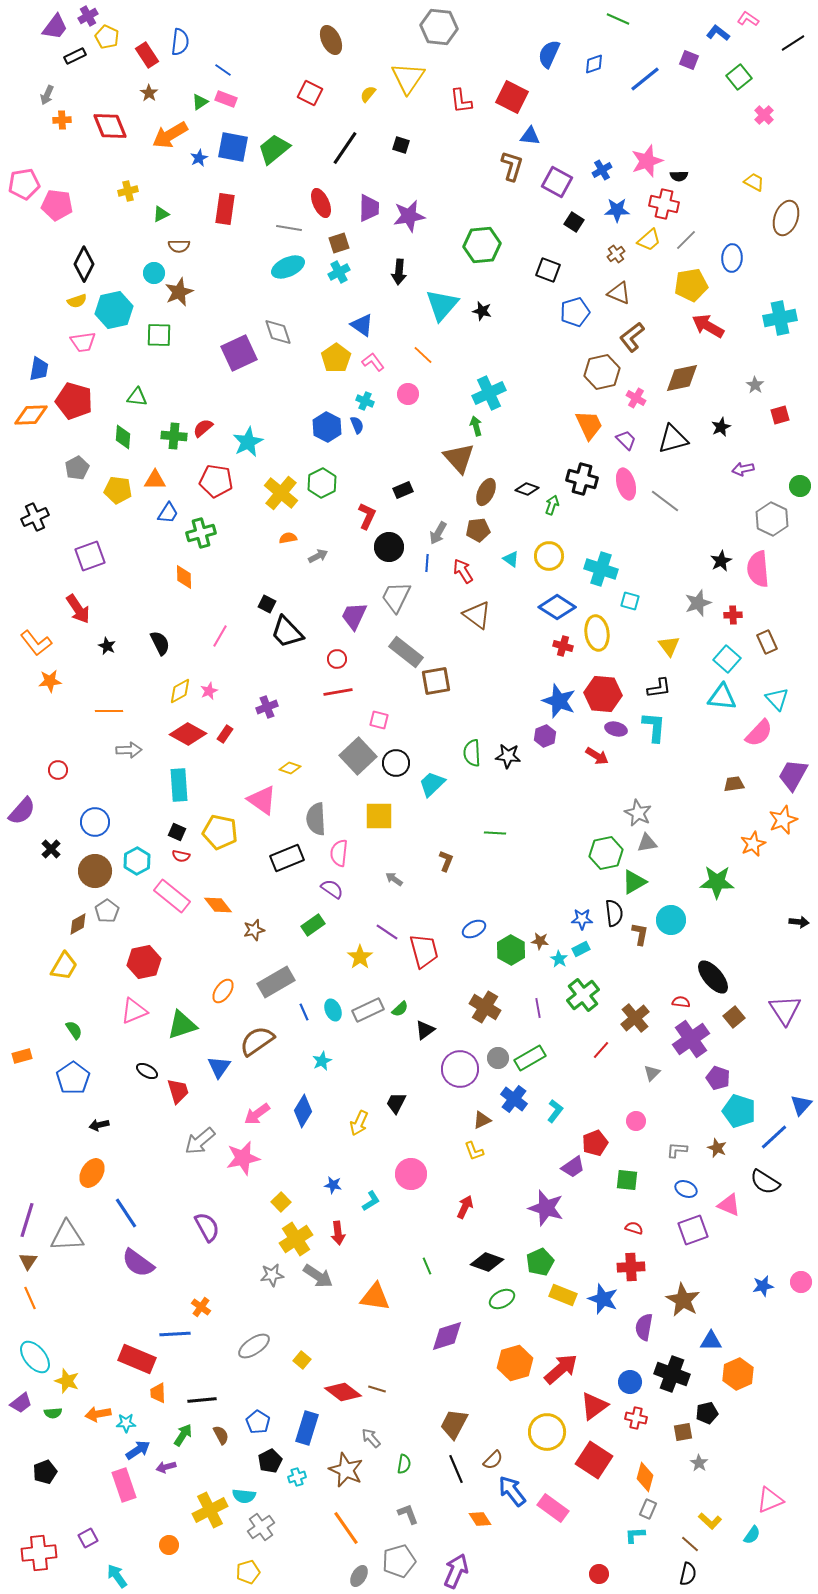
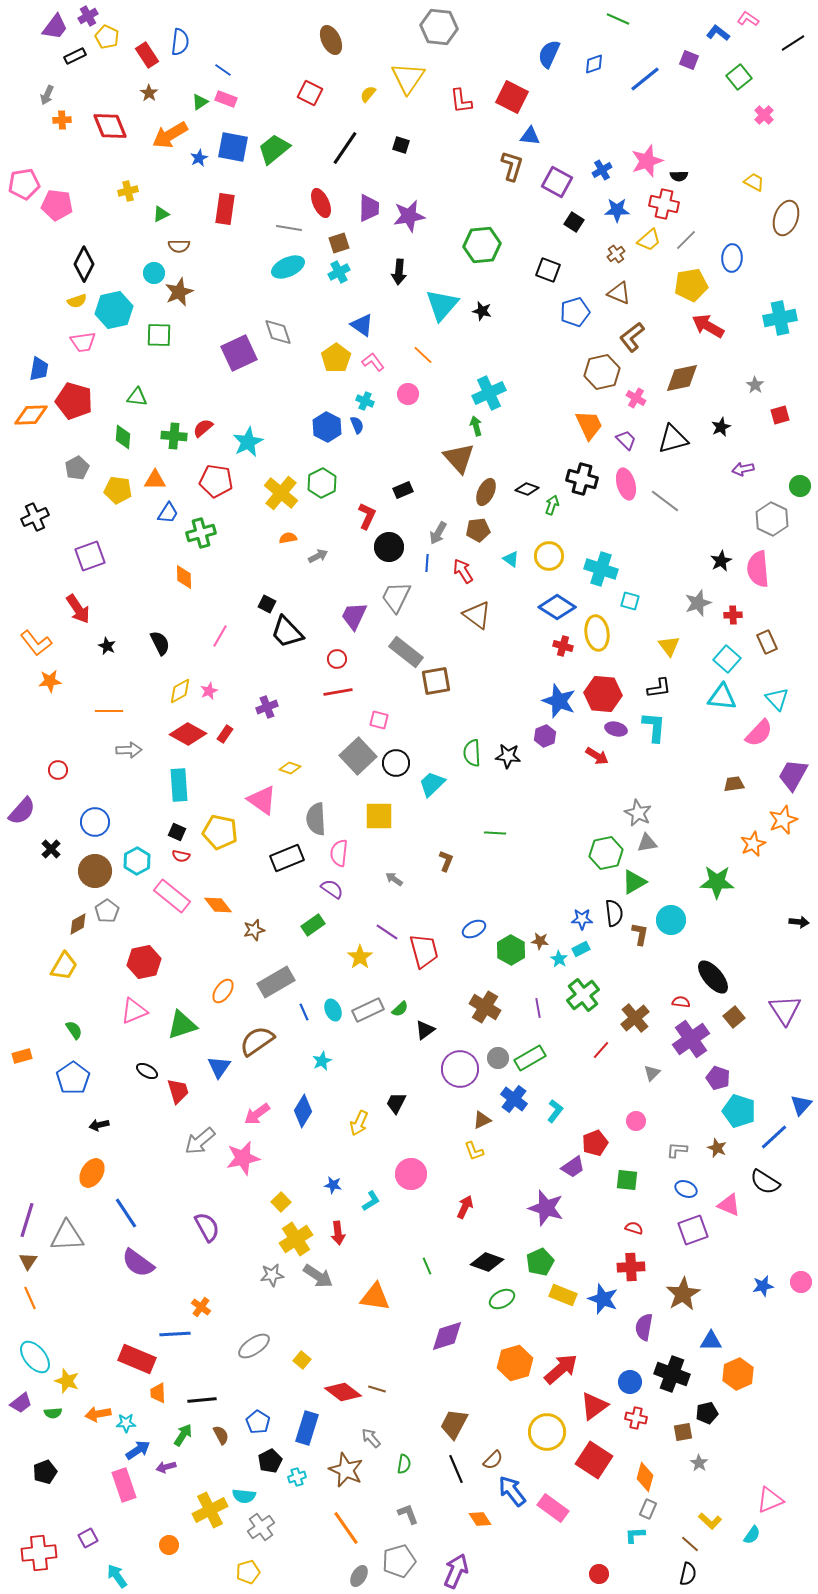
brown star at (683, 1300): moved 6 px up; rotated 12 degrees clockwise
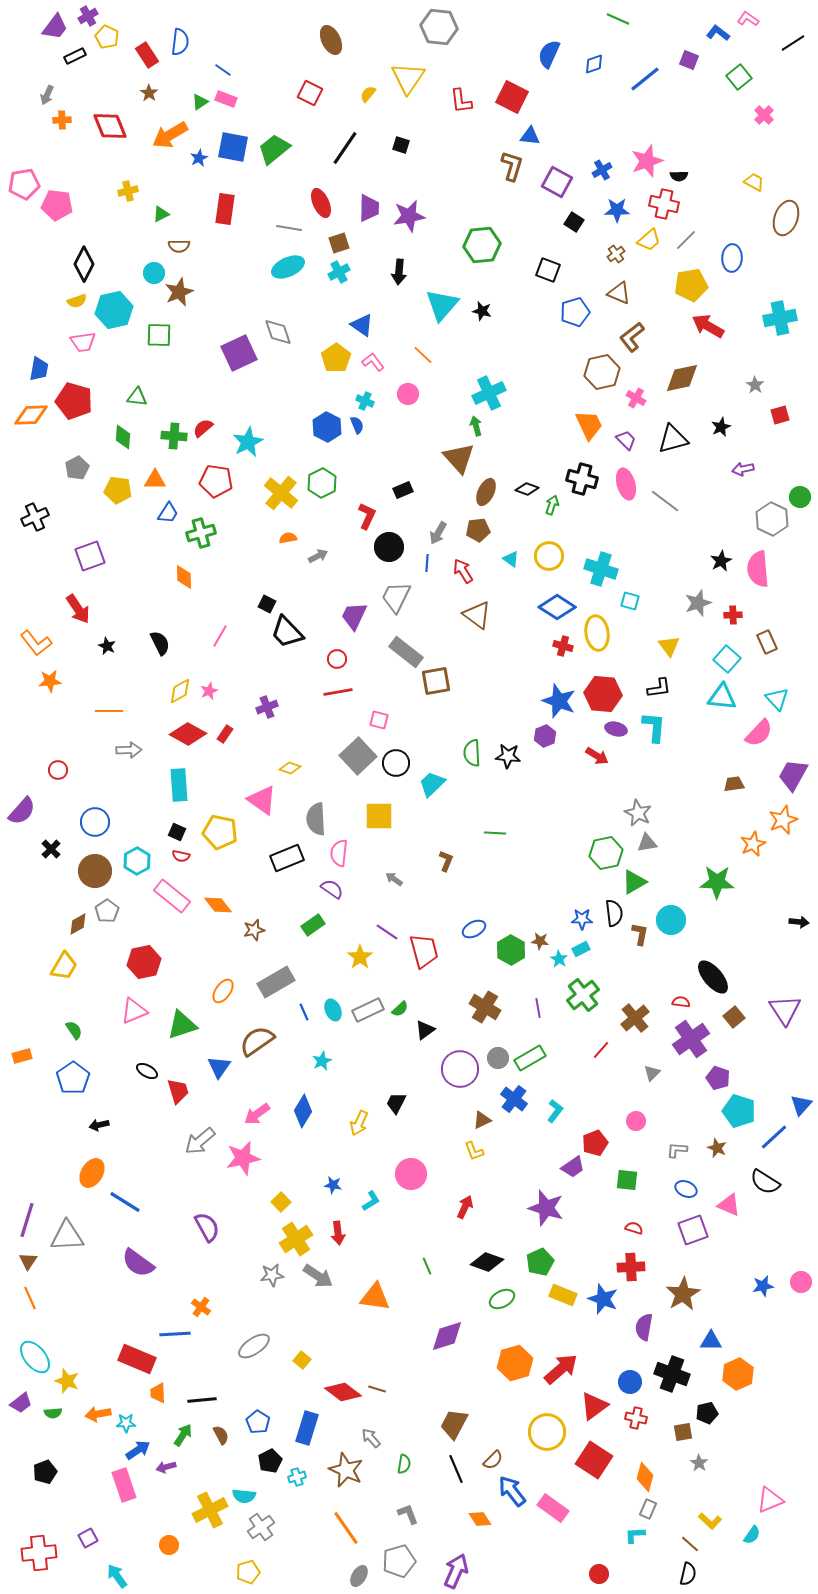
green circle at (800, 486): moved 11 px down
blue line at (126, 1213): moved 1 px left, 11 px up; rotated 24 degrees counterclockwise
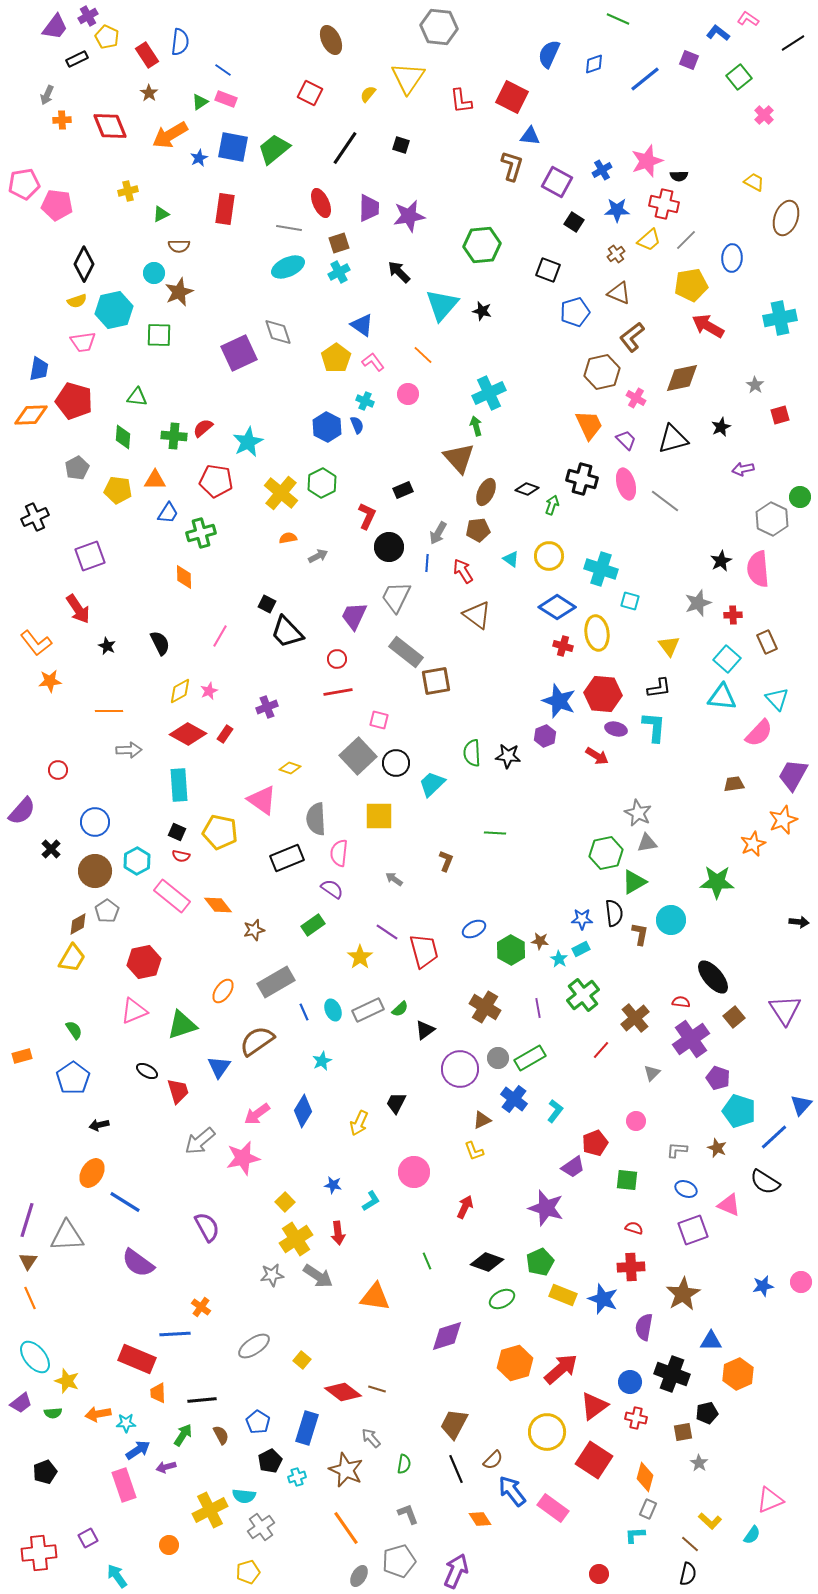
black rectangle at (75, 56): moved 2 px right, 3 px down
black arrow at (399, 272): rotated 130 degrees clockwise
yellow trapezoid at (64, 966): moved 8 px right, 8 px up
pink circle at (411, 1174): moved 3 px right, 2 px up
yellow square at (281, 1202): moved 4 px right
green line at (427, 1266): moved 5 px up
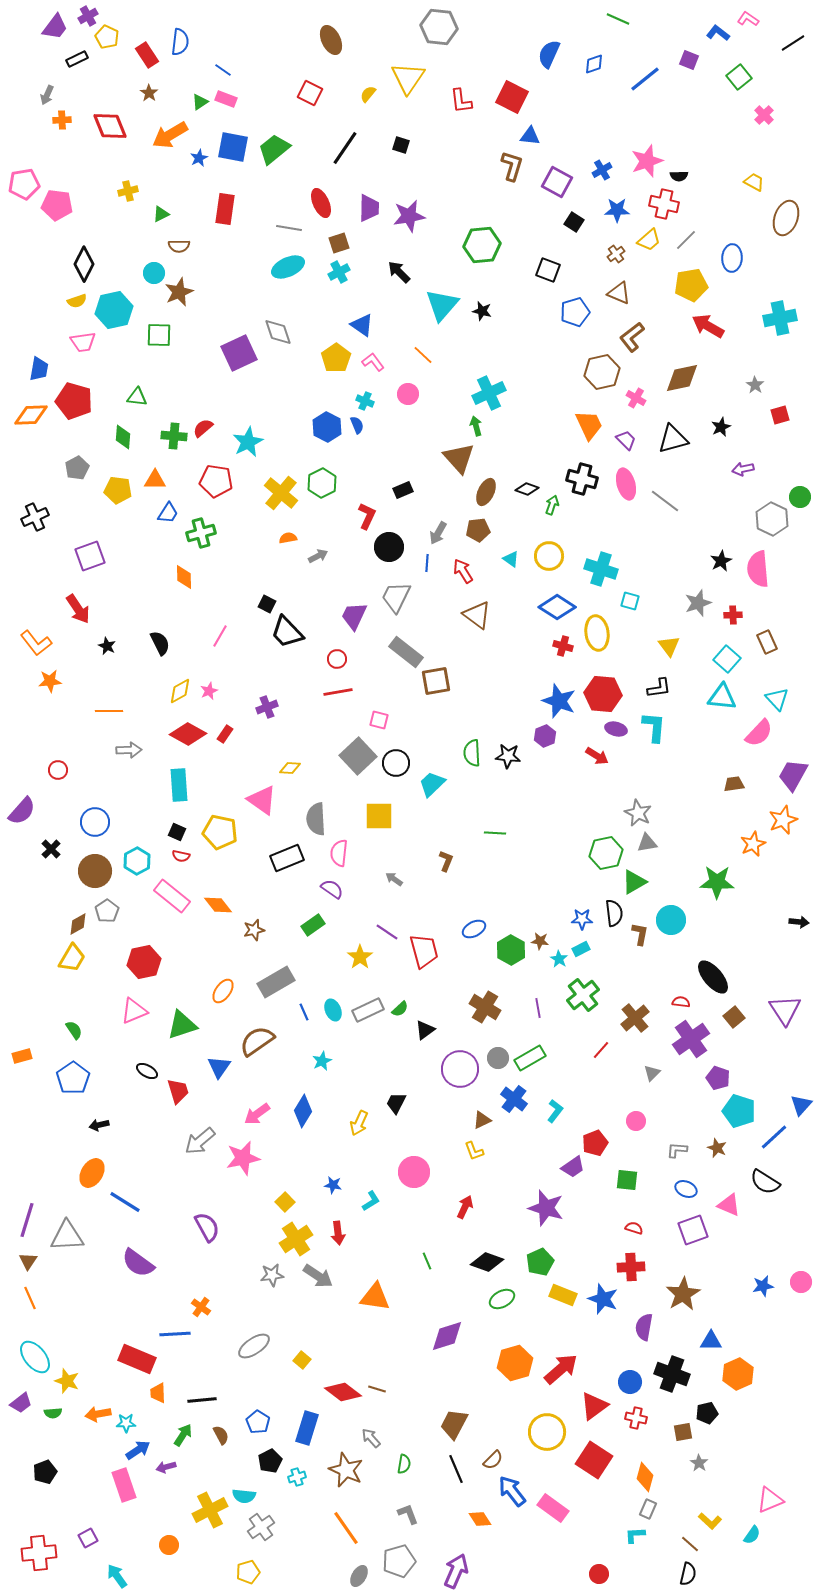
yellow diamond at (290, 768): rotated 15 degrees counterclockwise
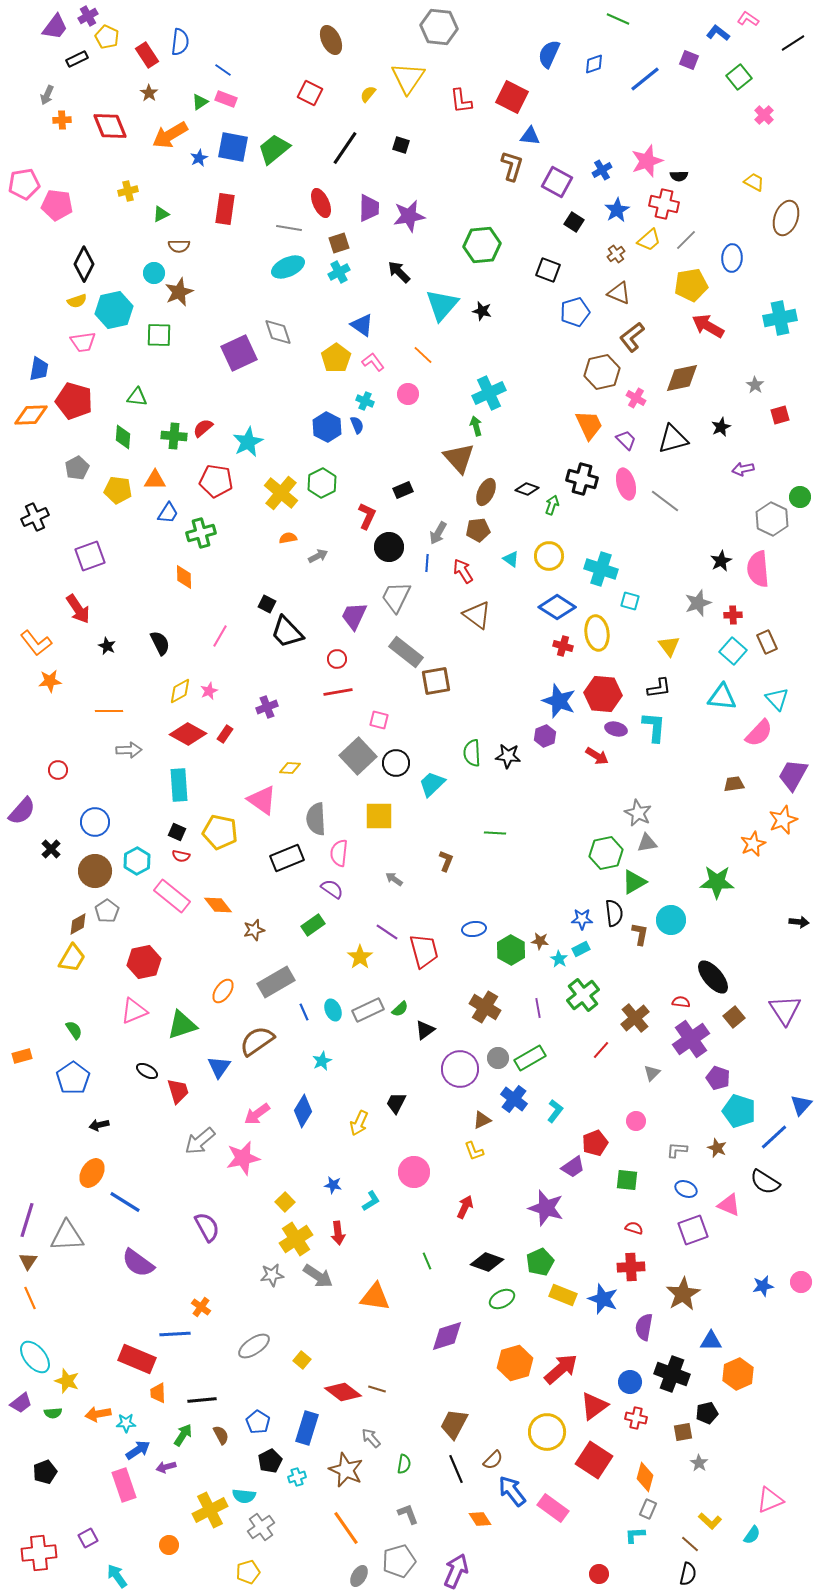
blue star at (617, 210): rotated 30 degrees counterclockwise
cyan square at (727, 659): moved 6 px right, 8 px up
blue ellipse at (474, 929): rotated 20 degrees clockwise
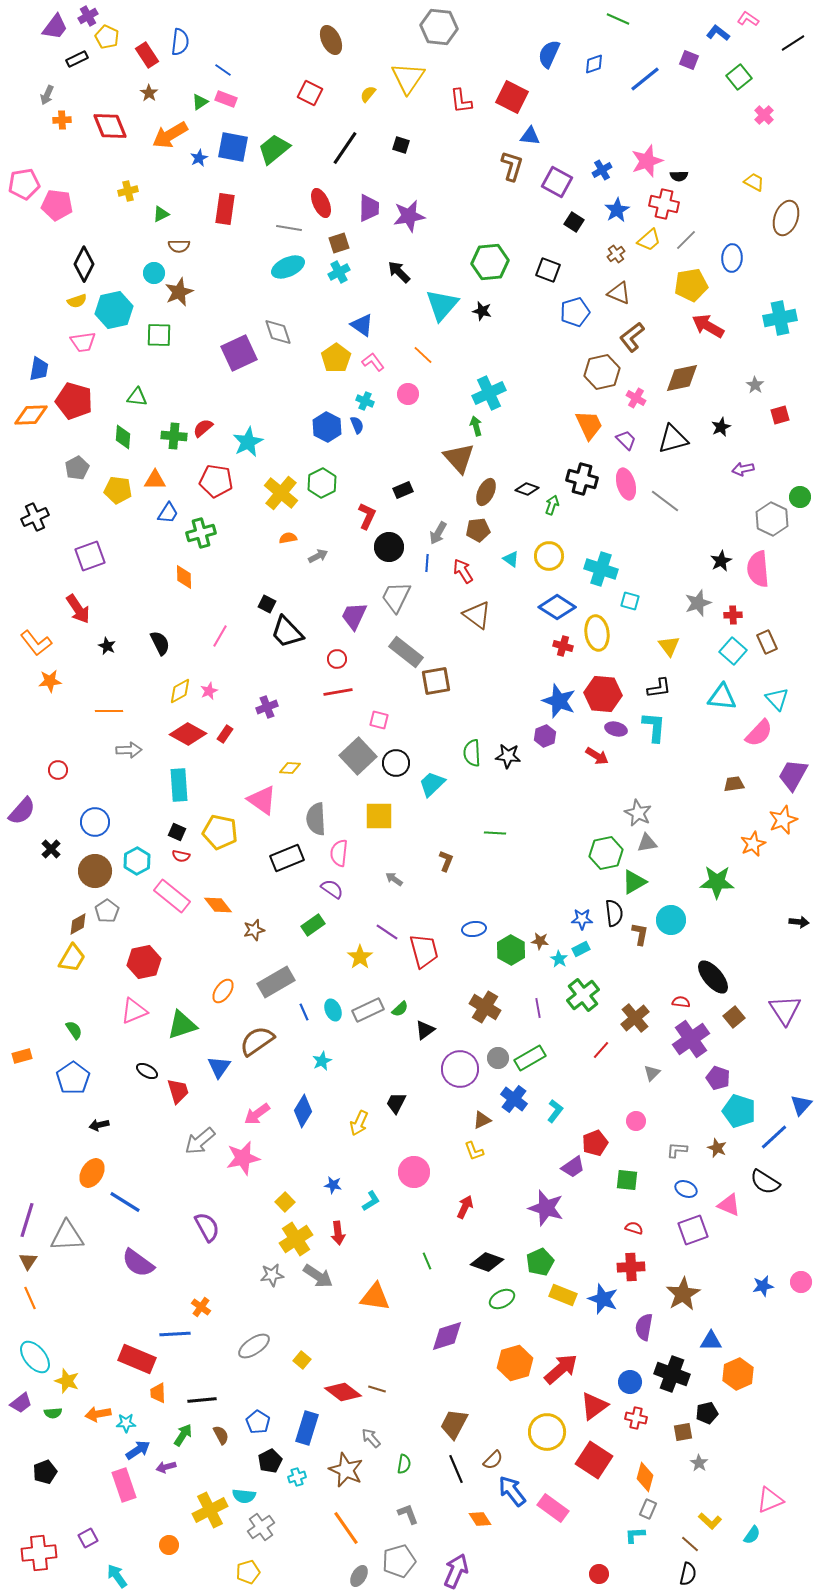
green hexagon at (482, 245): moved 8 px right, 17 px down
